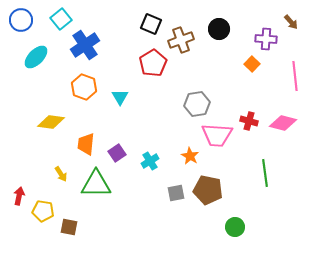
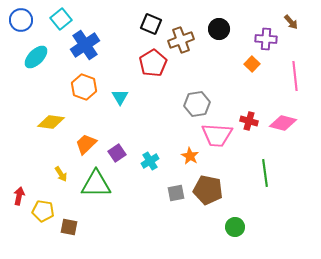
orange trapezoid: rotated 40 degrees clockwise
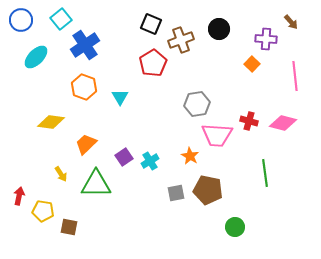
purple square: moved 7 px right, 4 px down
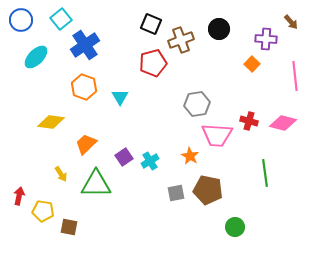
red pentagon: rotated 16 degrees clockwise
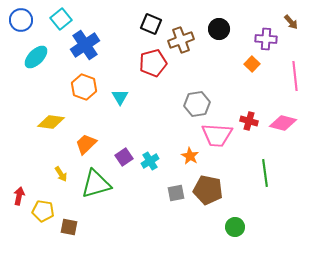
green triangle: rotated 16 degrees counterclockwise
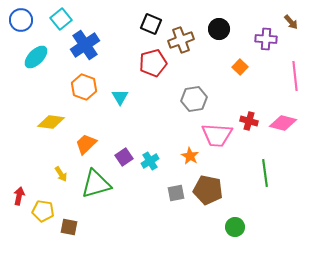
orange square: moved 12 px left, 3 px down
gray hexagon: moved 3 px left, 5 px up
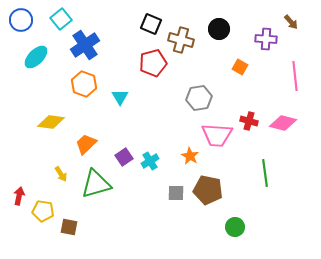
brown cross: rotated 35 degrees clockwise
orange square: rotated 14 degrees counterclockwise
orange hexagon: moved 3 px up
gray hexagon: moved 5 px right, 1 px up
gray square: rotated 12 degrees clockwise
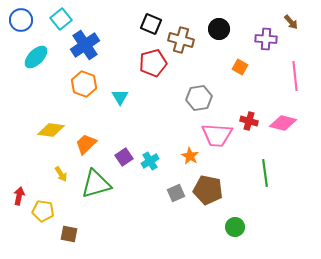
yellow diamond: moved 8 px down
gray square: rotated 24 degrees counterclockwise
brown square: moved 7 px down
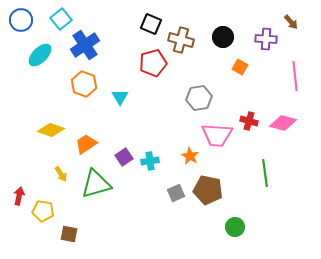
black circle: moved 4 px right, 8 px down
cyan ellipse: moved 4 px right, 2 px up
yellow diamond: rotated 12 degrees clockwise
orange trapezoid: rotated 10 degrees clockwise
cyan cross: rotated 24 degrees clockwise
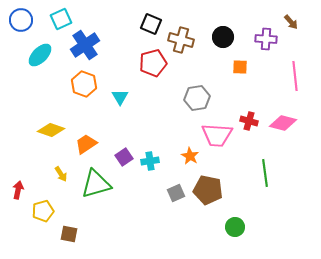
cyan square: rotated 15 degrees clockwise
orange square: rotated 28 degrees counterclockwise
gray hexagon: moved 2 px left
red arrow: moved 1 px left, 6 px up
yellow pentagon: rotated 25 degrees counterclockwise
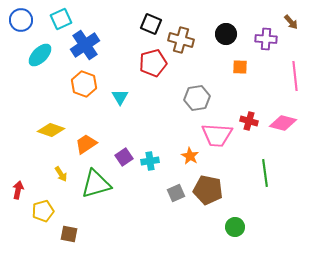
black circle: moved 3 px right, 3 px up
